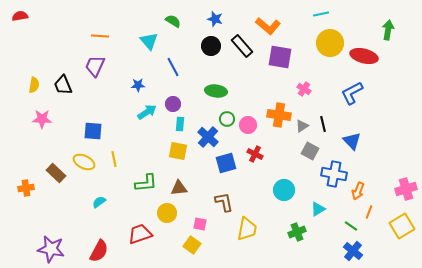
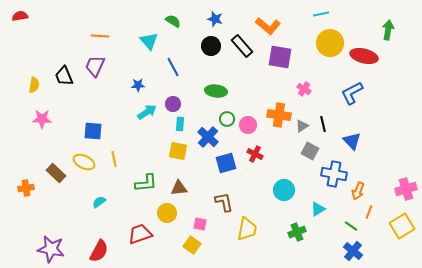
black trapezoid at (63, 85): moved 1 px right, 9 px up
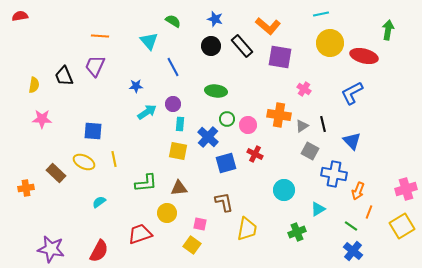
blue star at (138, 85): moved 2 px left, 1 px down
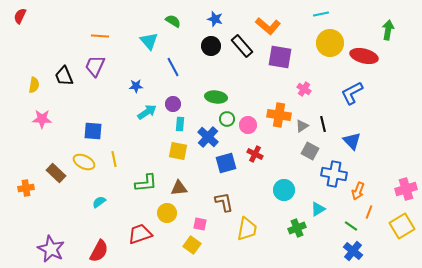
red semicircle at (20, 16): rotated 56 degrees counterclockwise
green ellipse at (216, 91): moved 6 px down
green cross at (297, 232): moved 4 px up
purple star at (51, 249): rotated 16 degrees clockwise
